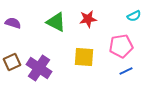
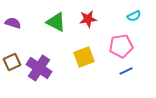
yellow square: rotated 25 degrees counterclockwise
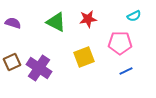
pink pentagon: moved 1 px left, 3 px up; rotated 10 degrees clockwise
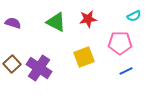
brown square: moved 2 px down; rotated 18 degrees counterclockwise
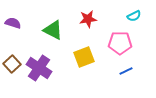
green triangle: moved 3 px left, 8 px down
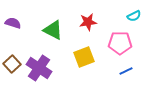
red star: moved 3 px down
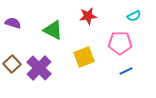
red star: moved 6 px up
purple cross: rotated 10 degrees clockwise
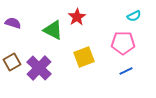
red star: moved 11 px left, 1 px down; rotated 24 degrees counterclockwise
pink pentagon: moved 3 px right
brown square: moved 2 px up; rotated 12 degrees clockwise
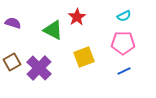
cyan semicircle: moved 10 px left
blue line: moved 2 px left
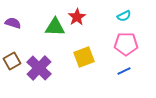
green triangle: moved 2 px right, 3 px up; rotated 25 degrees counterclockwise
pink pentagon: moved 3 px right, 1 px down
brown square: moved 1 px up
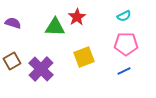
purple cross: moved 2 px right, 1 px down
